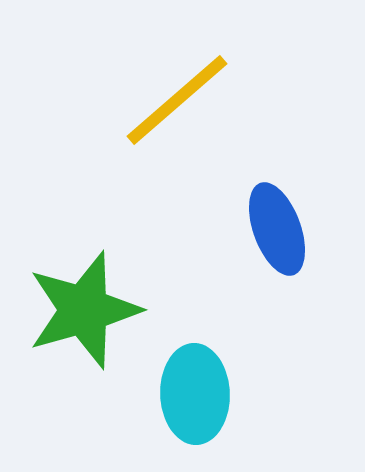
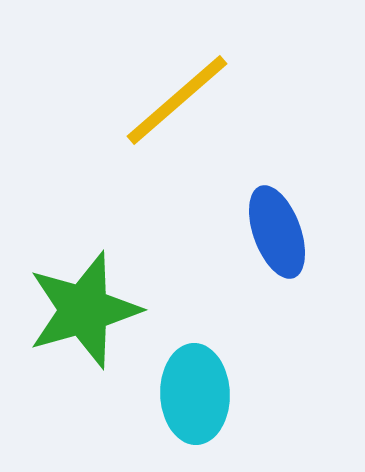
blue ellipse: moved 3 px down
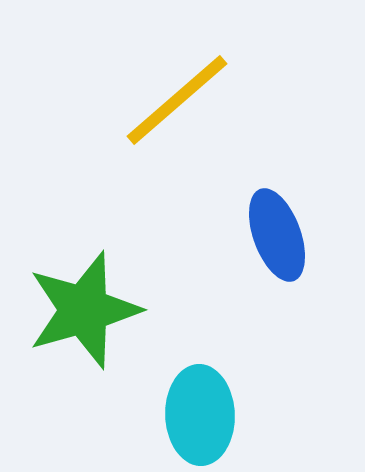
blue ellipse: moved 3 px down
cyan ellipse: moved 5 px right, 21 px down
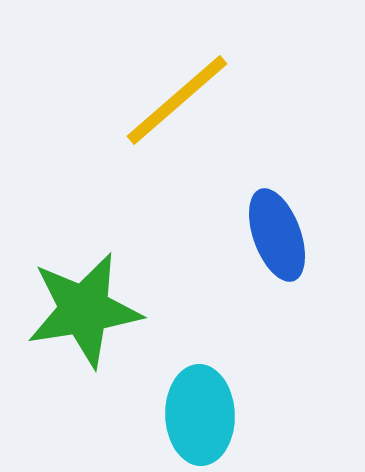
green star: rotated 7 degrees clockwise
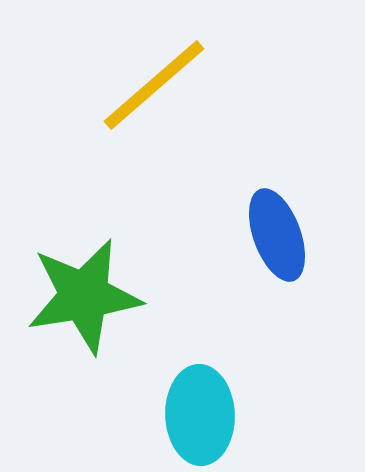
yellow line: moved 23 px left, 15 px up
green star: moved 14 px up
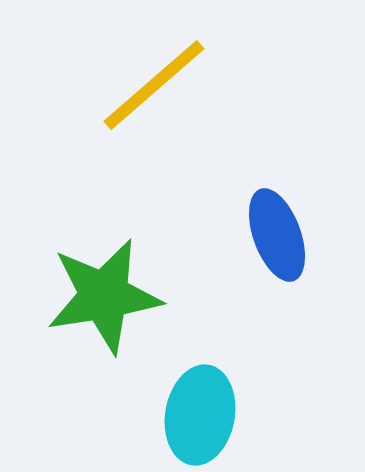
green star: moved 20 px right
cyan ellipse: rotated 12 degrees clockwise
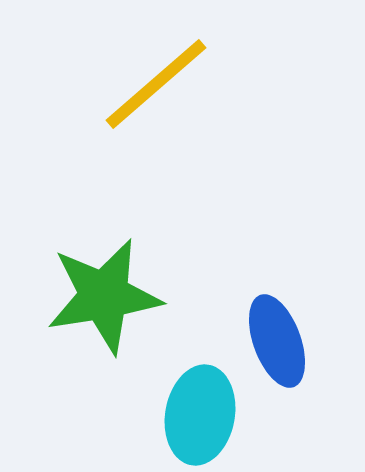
yellow line: moved 2 px right, 1 px up
blue ellipse: moved 106 px down
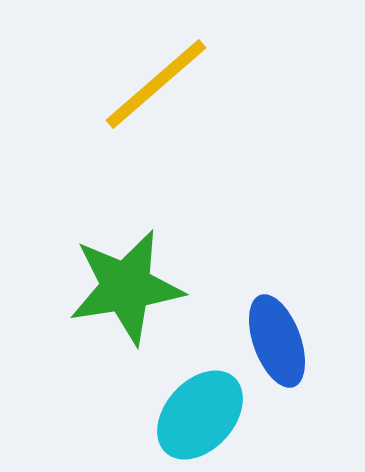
green star: moved 22 px right, 9 px up
cyan ellipse: rotated 32 degrees clockwise
